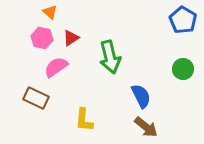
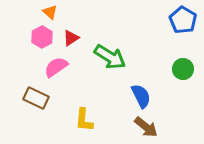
pink hexagon: moved 1 px up; rotated 20 degrees clockwise
green arrow: rotated 44 degrees counterclockwise
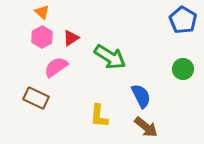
orange triangle: moved 8 px left
yellow L-shape: moved 15 px right, 4 px up
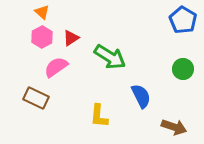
brown arrow: moved 28 px right; rotated 20 degrees counterclockwise
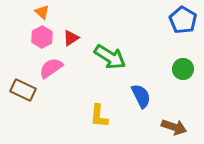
pink semicircle: moved 5 px left, 1 px down
brown rectangle: moved 13 px left, 8 px up
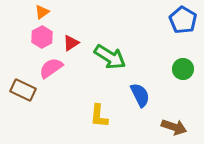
orange triangle: rotated 42 degrees clockwise
red triangle: moved 5 px down
blue semicircle: moved 1 px left, 1 px up
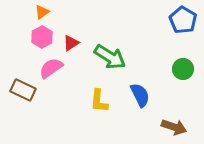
yellow L-shape: moved 15 px up
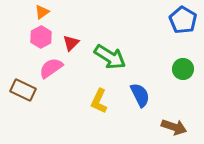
pink hexagon: moved 1 px left
red triangle: rotated 12 degrees counterclockwise
yellow L-shape: rotated 20 degrees clockwise
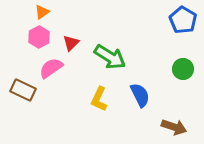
pink hexagon: moved 2 px left
yellow L-shape: moved 2 px up
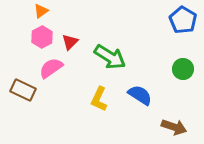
orange triangle: moved 1 px left, 1 px up
pink hexagon: moved 3 px right
red triangle: moved 1 px left, 1 px up
blue semicircle: rotated 30 degrees counterclockwise
